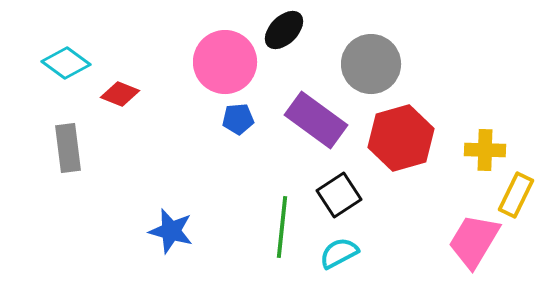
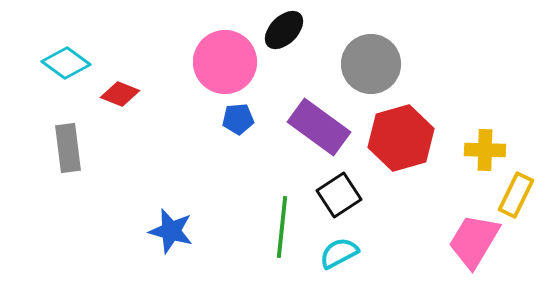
purple rectangle: moved 3 px right, 7 px down
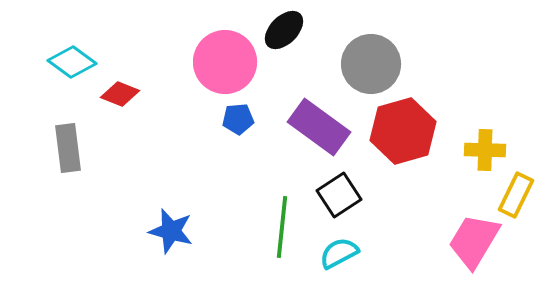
cyan diamond: moved 6 px right, 1 px up
red hexagon: moved 2 px right, 7 px up
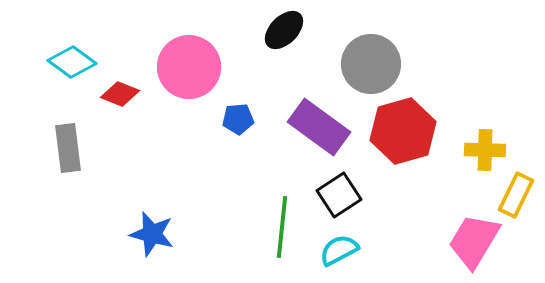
pink circle: moved 36 px left, 5 px down
blue star: moved 19 px left, 3 px down
cyan semicircle: moved 3 px up
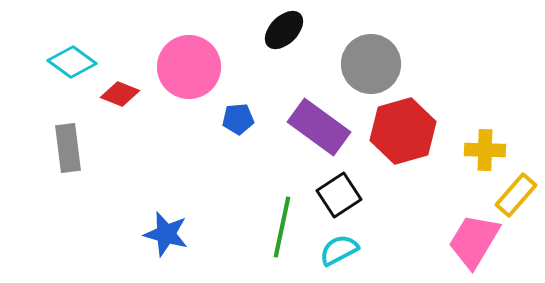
yellow rectangle: rotated 15 degrees clockwise
green line: rotated 6 degrees clockwise
blue star: moved 14 px right
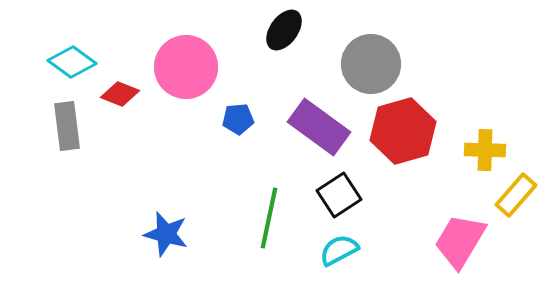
black ellipse: rotated 9 degrees counterclockwise
pink circle: moved 3 px left
gray rectangle: moved 1 px left, 22 px up
green line: moved 13 px left, 9 px up
pink trapezoid: moved 14 px left
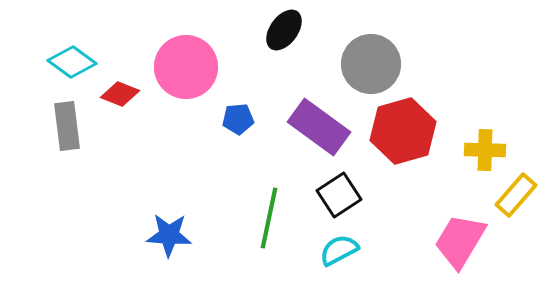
blue star: moved 3 px right, 1 px down; rotated 12 degrees counterclockwise
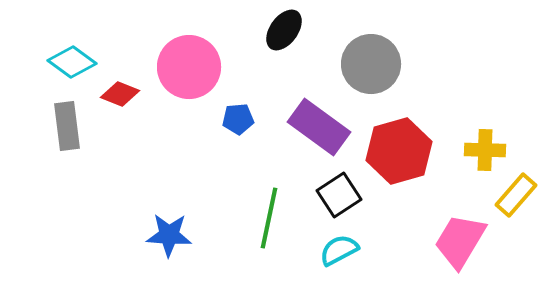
pink circle: moved 3 px right
red hexagon: moved 4 px left, 20 px down
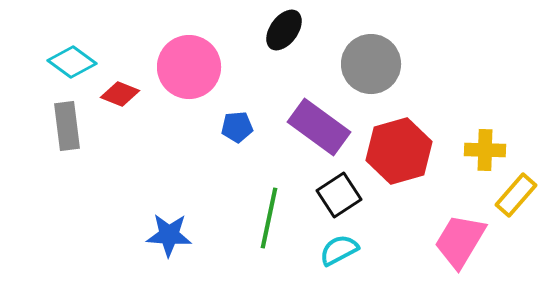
blue pentagon: moved 1 px left, 8 px down
